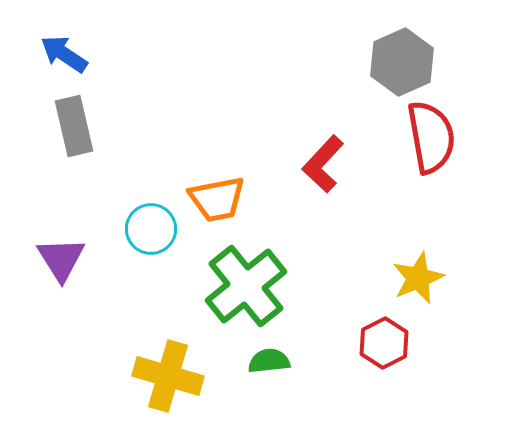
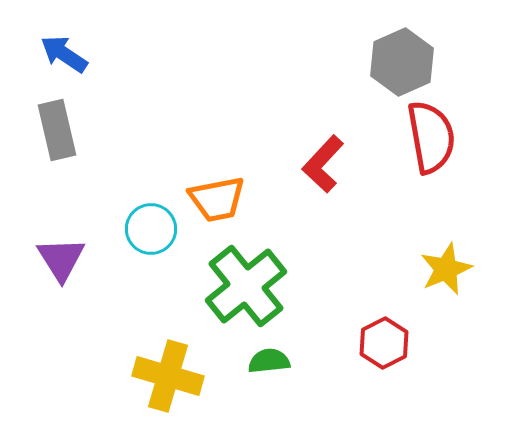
gray rectangle: moved 17 px left, 4 px down
yellow star: moved 28 px right, 9 px up
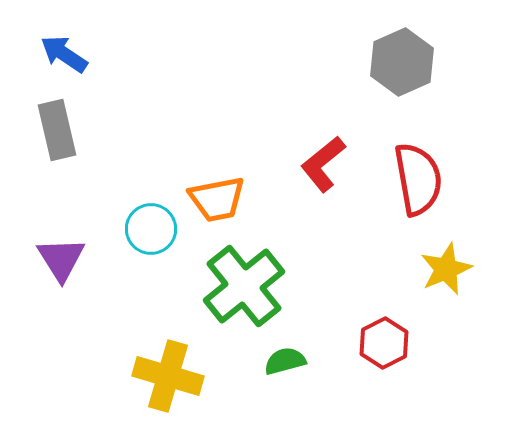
red semicircle: moved 13 px left, 42 px down
red L-shape: rotated 8 degrees clockwise
green cross: moved 2 px left
green semicircle: moved 16 px right; rotated 9 degrees counterclockwise
